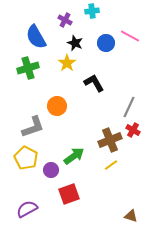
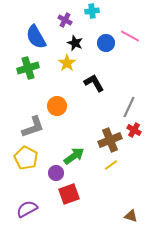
red cross: moved 1 px right
purple circle: moved 5 px right, 3 px down
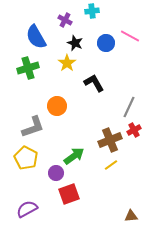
red cross: rotated 32 degrees clockwise
brown triangle: rotated 24 degrees counterclockwise
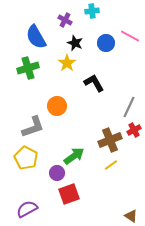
purple circle: moved 1 px right
brown triangle: rotated 40 degrees clockwise
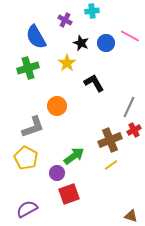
black star: moved 6 px right
brown triangle: rotated 16 degrees counterclockwise
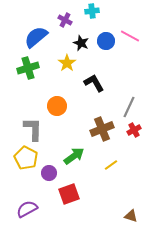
blue semicircle: rotated 80 degrees clockwise
blue circle: moved 2 px up
gray L-shape: moved 2 px down; rotated 70 degrees counterclockwise
brown cross: moved 8 px left, 11 px up
purple circle: moved 8 px left
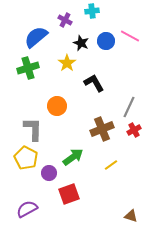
green arrow: moved 1 px left, 1 px down
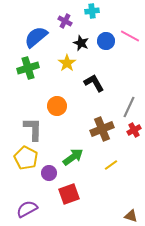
purple cross: moved 1 px down
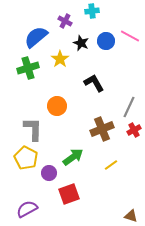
yellow star: moved 7 px left, 4 px up
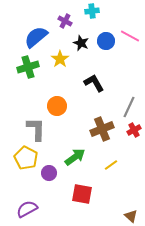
green cross: moved 1 px up
gray L-shape: moved 3 px right
green arrow: moved 2 px right
red square: moved 13 px right; rotated 30 degrees clockwise
brown triangle: rotated 24 degrees clockwise
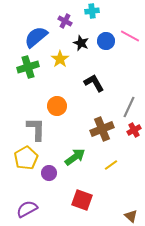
yellow pentagon: rotated 15 degrees clockwise
red square: moved 6 px down; rotated 10 degrees clockwise
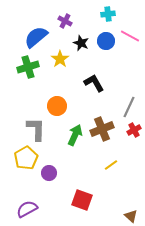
cyan cross: moved 16 px right, 3 px down
green arrow: moved 22 px up; rotated 30 degrees counterclockwise
